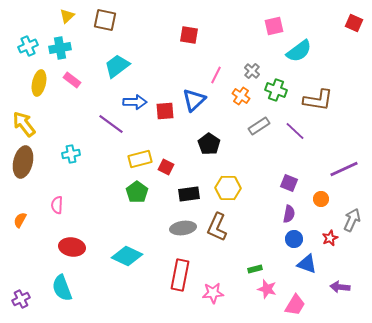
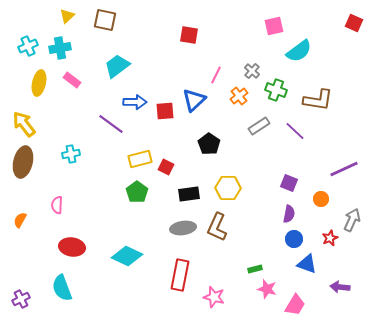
orange cross at (241, 96): moved 2 px left; rotated 18 degrees clockwise
pink star at (213, 293): moved 1 px right, 4 px down; rotated 20 degrees clockwise
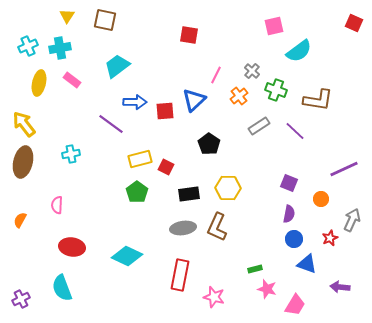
yellow triangle at (67, 16): rotated 14 degrees counterclockwise
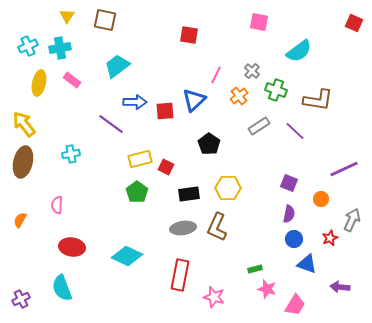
pink square at (274, 26): moved 15 px left, 4 px up; rotated 24 degrees clockwise
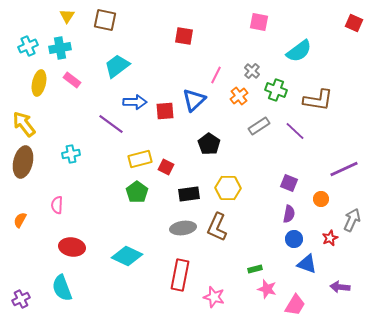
red square at (189, 35): moved 5 px left, 1 px down
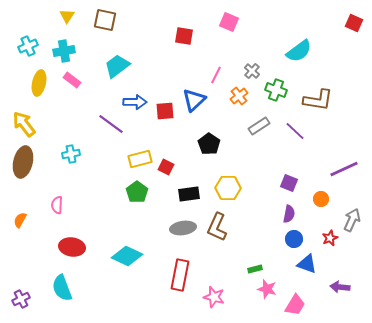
pink square at (259, 22): moved 30 px left; rotated 12 degrees clockwise
cyan cross at (60, 48): moved 4 px right, 3 px down
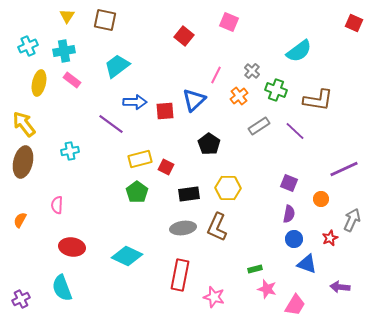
red square at (184, 36): rotated 30 degrees clockwise
cyan cross at (71, 154): moved 1 px left, 3 px up
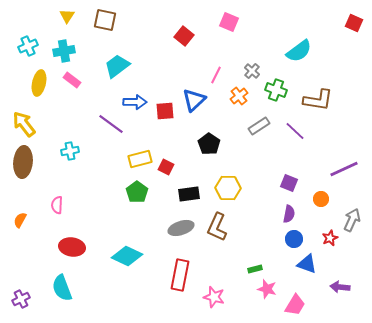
brown ellipse at (23, 162): rotated 8 degrees counterclockwise
gray ellipse at (183, 228): moved 2 px left; rotated 10 degrees counterclockwise
